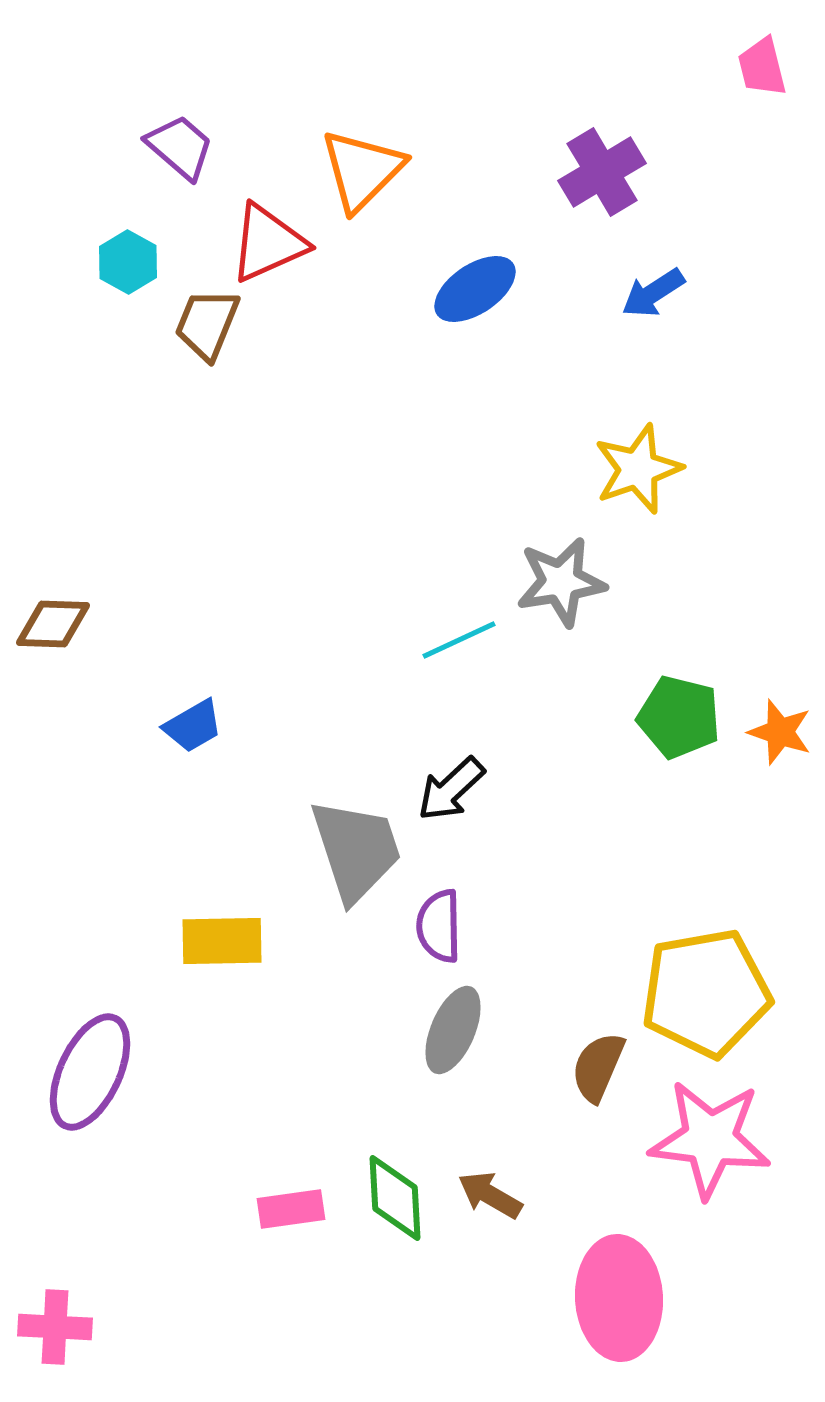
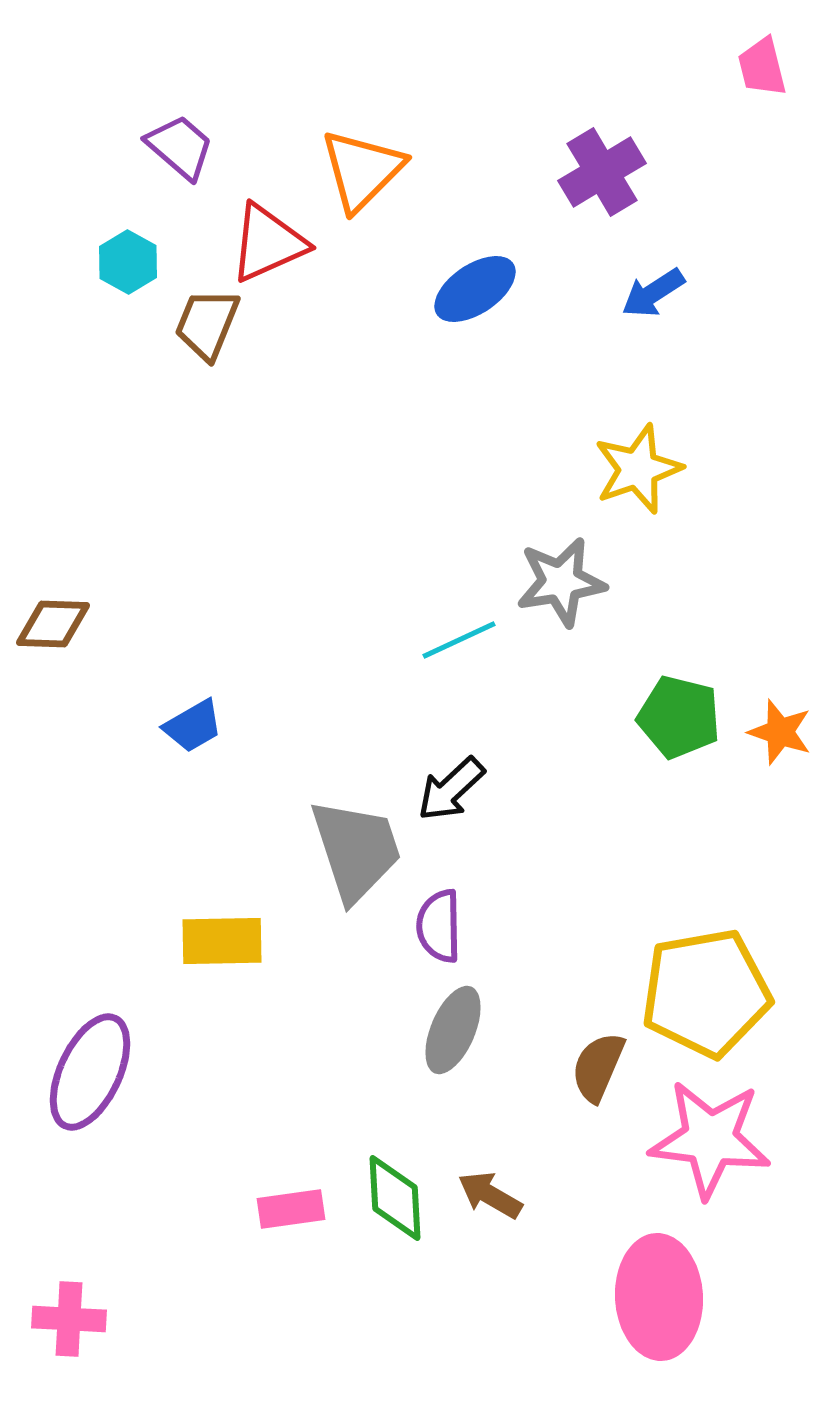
pink ellipse: moved 40 px right, 1 px up
pink cross: moved 14 px right, 8 px up
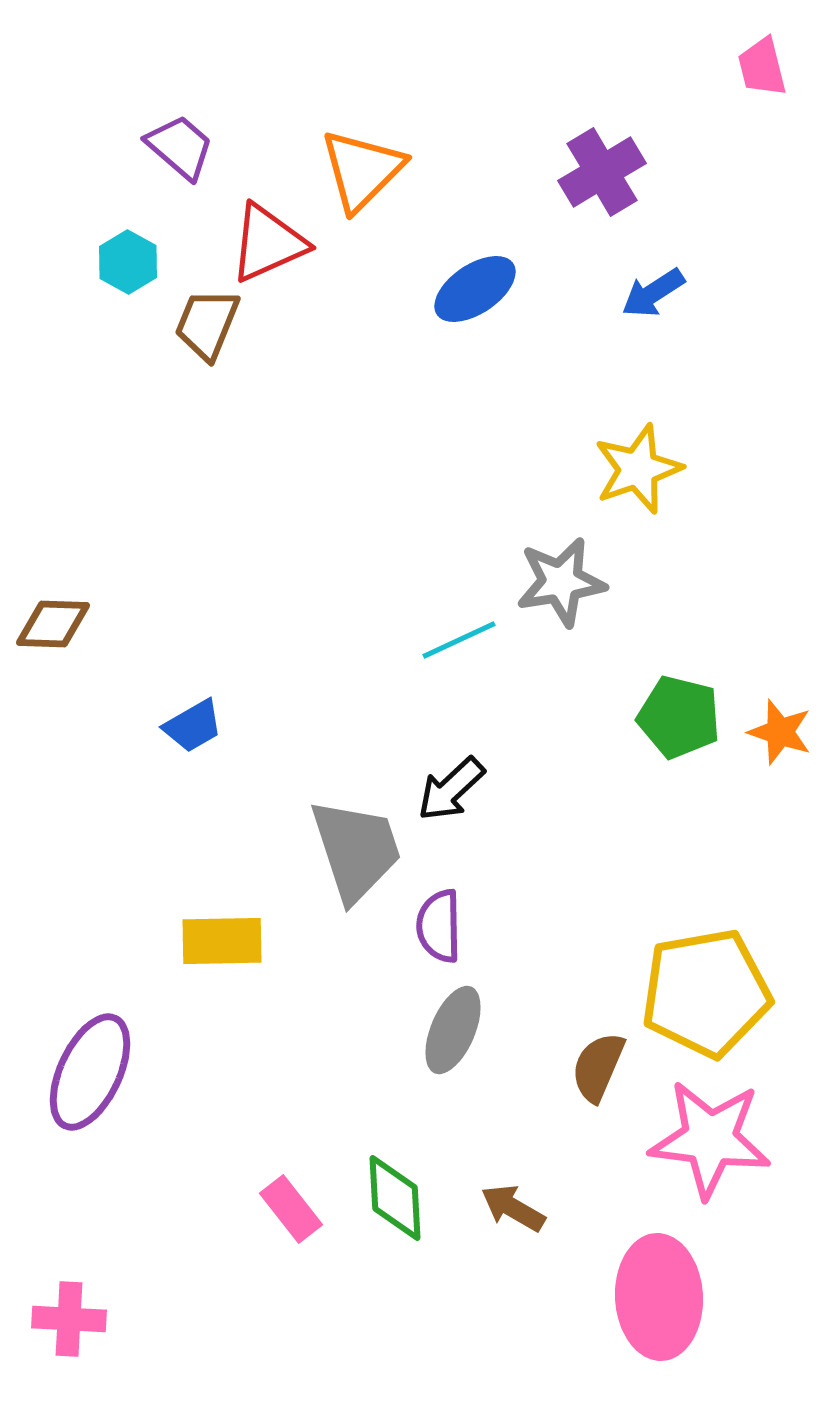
brown arrow: moved 23 px right, 13 px down
pink rectangle: rotated 60 degrees clockwise
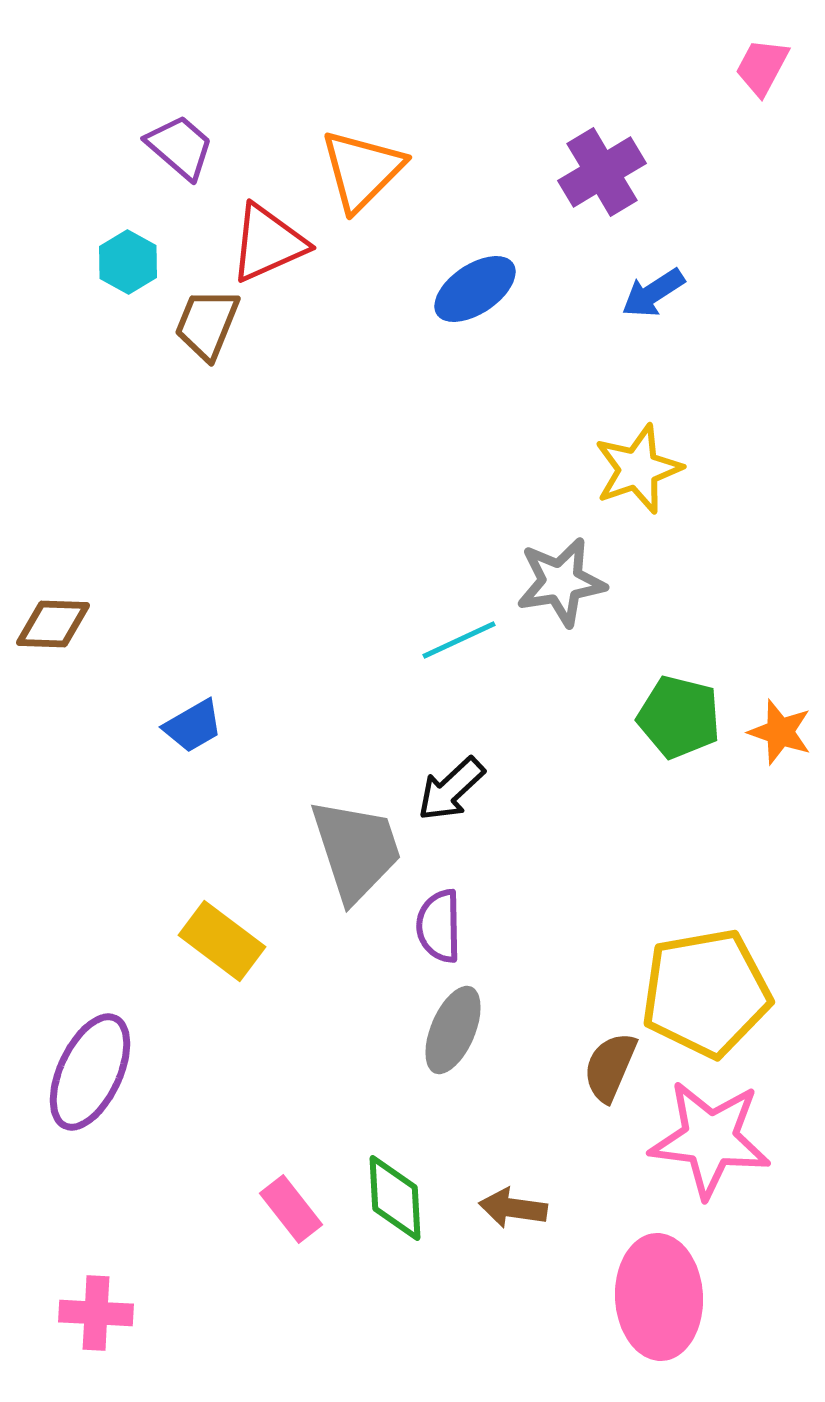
pink trapezoid: rotated 42 degrees clockwise
yellow rectangle: rotated 38 degrees clockwise
brown semicircle: moved 12 px right
brown arrow: rotated 22 degrees counterclockwise
pink cross: moved 27 px right, 6 px up
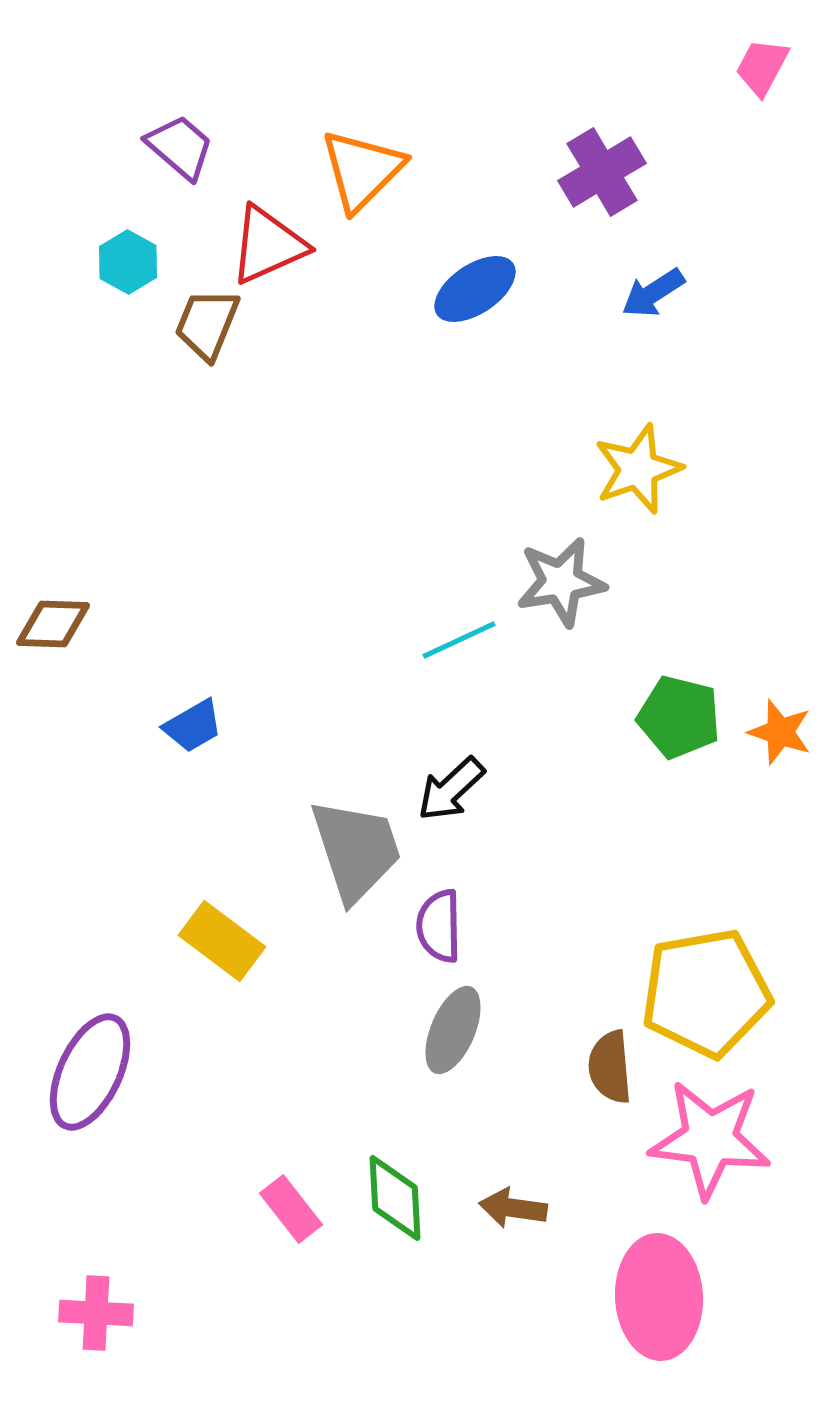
red triangle: moved 2 px down
brown semicircle: rotated 28 degrees counterclockwise
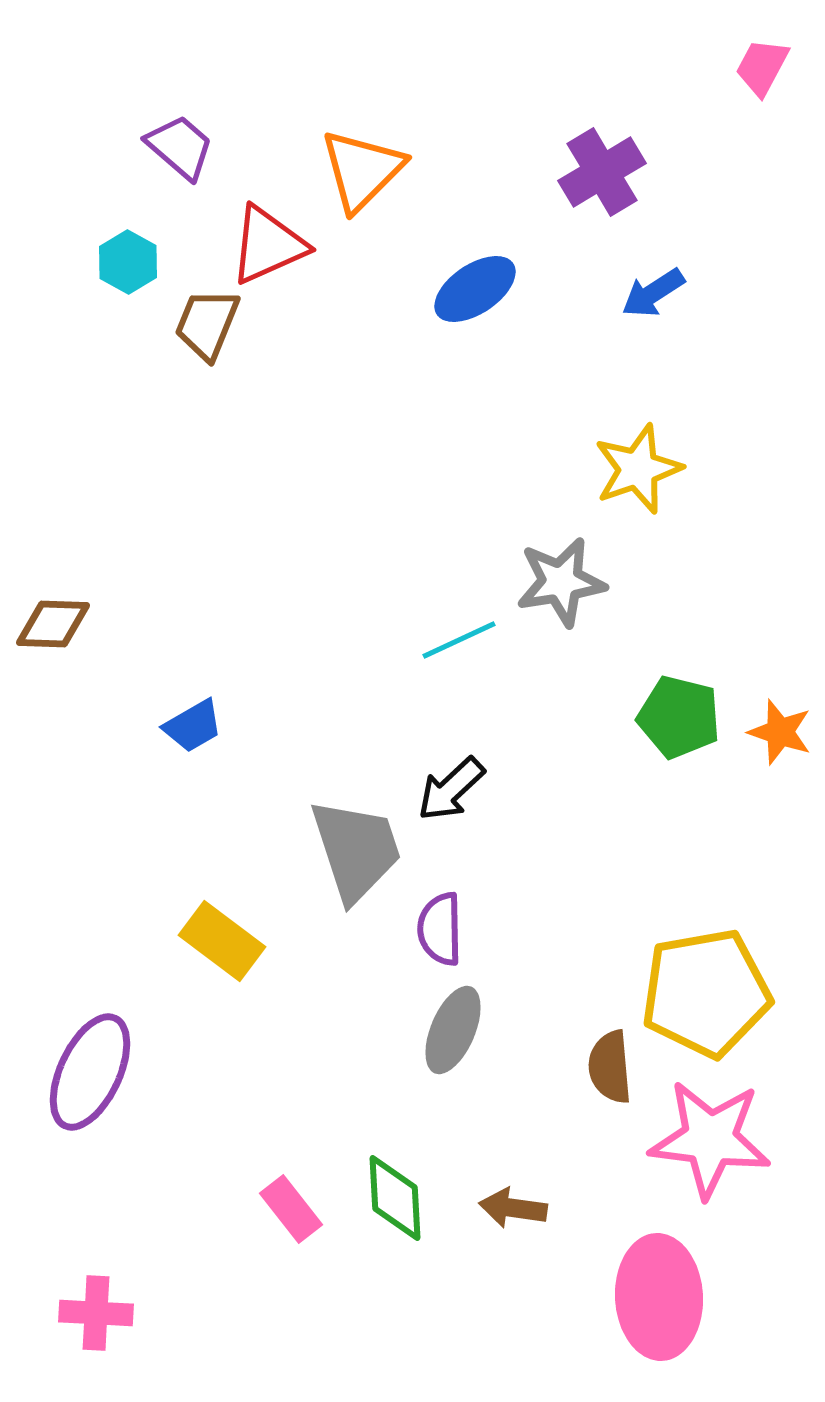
purple semicircle: moved 1 px right, 3 px down
